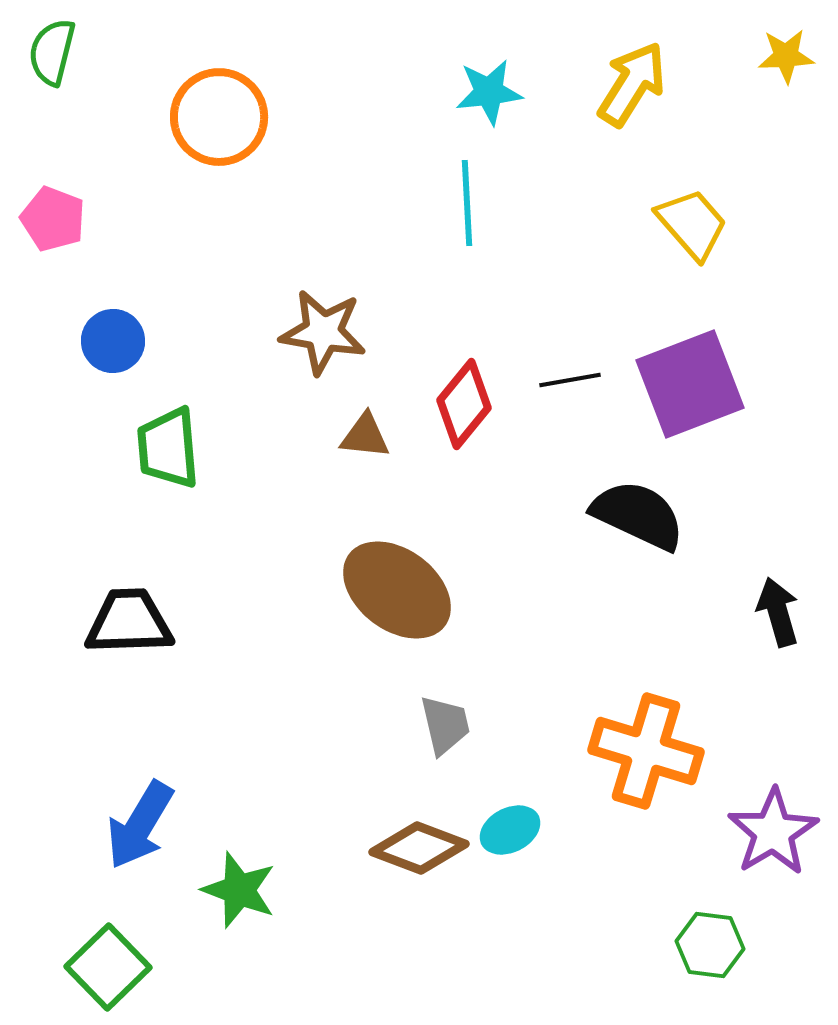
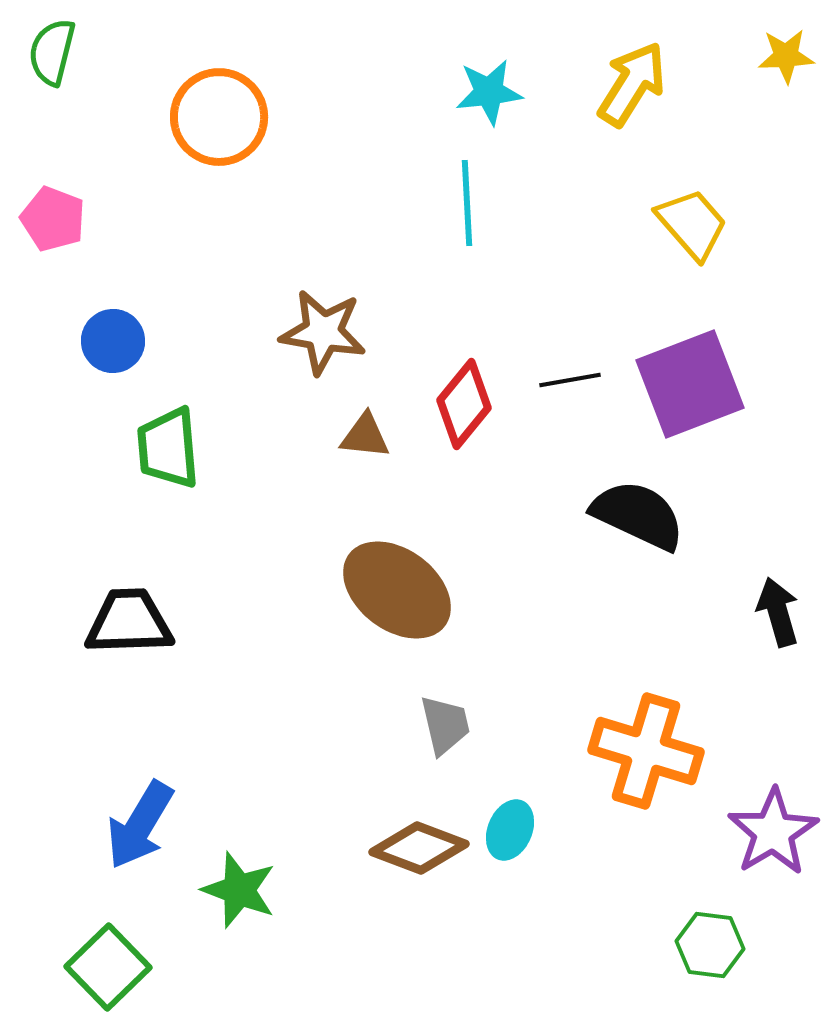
cyan ellipse: rotated 40 degrees counterclockwise
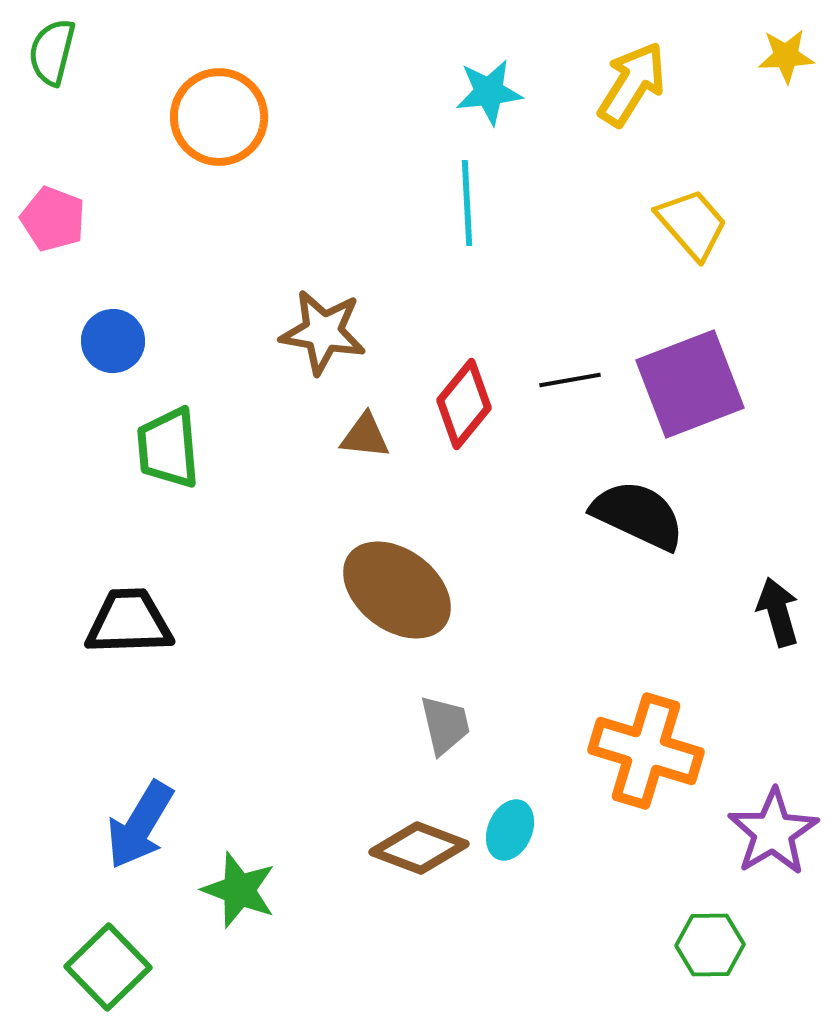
green hexagon: rotated 8 degrees counterclockwise
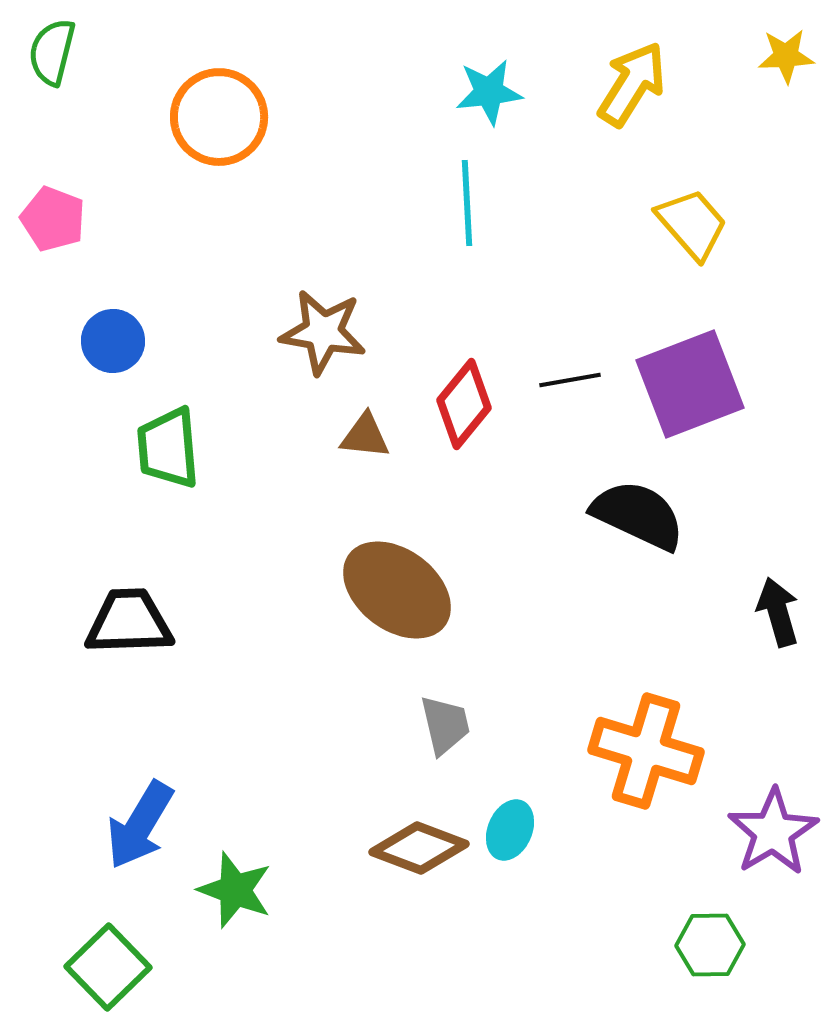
green star: moved 4 px left
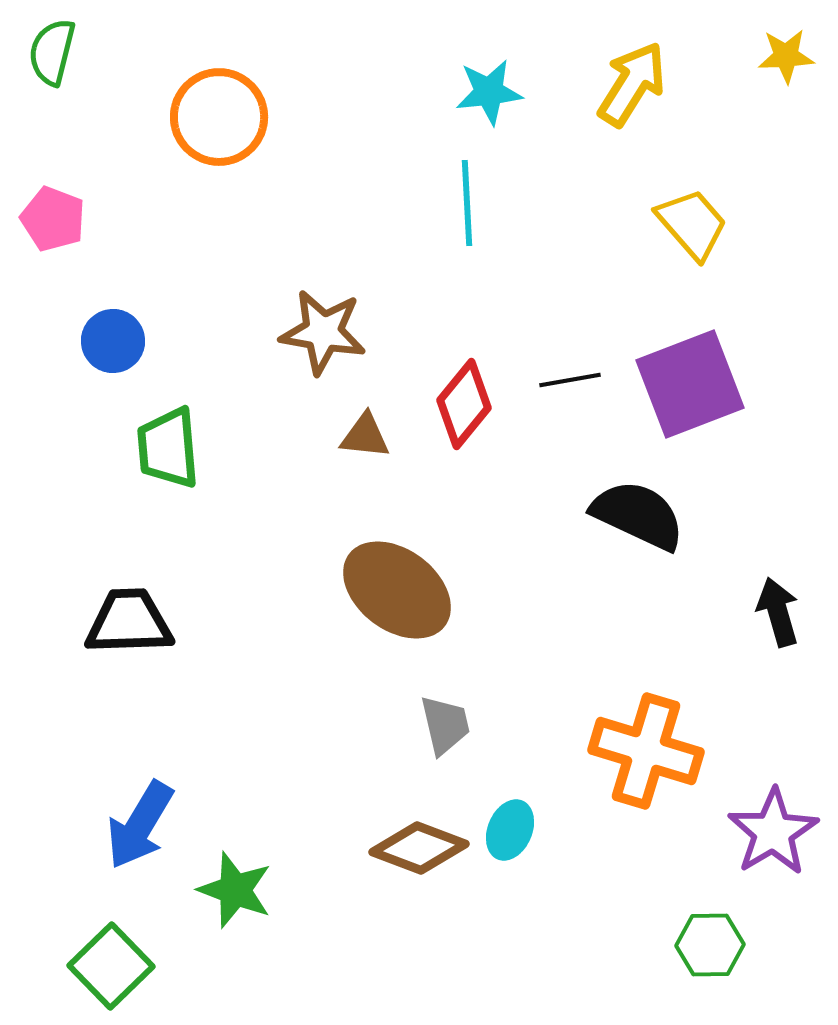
green square: moved 3 px right, 1 px up
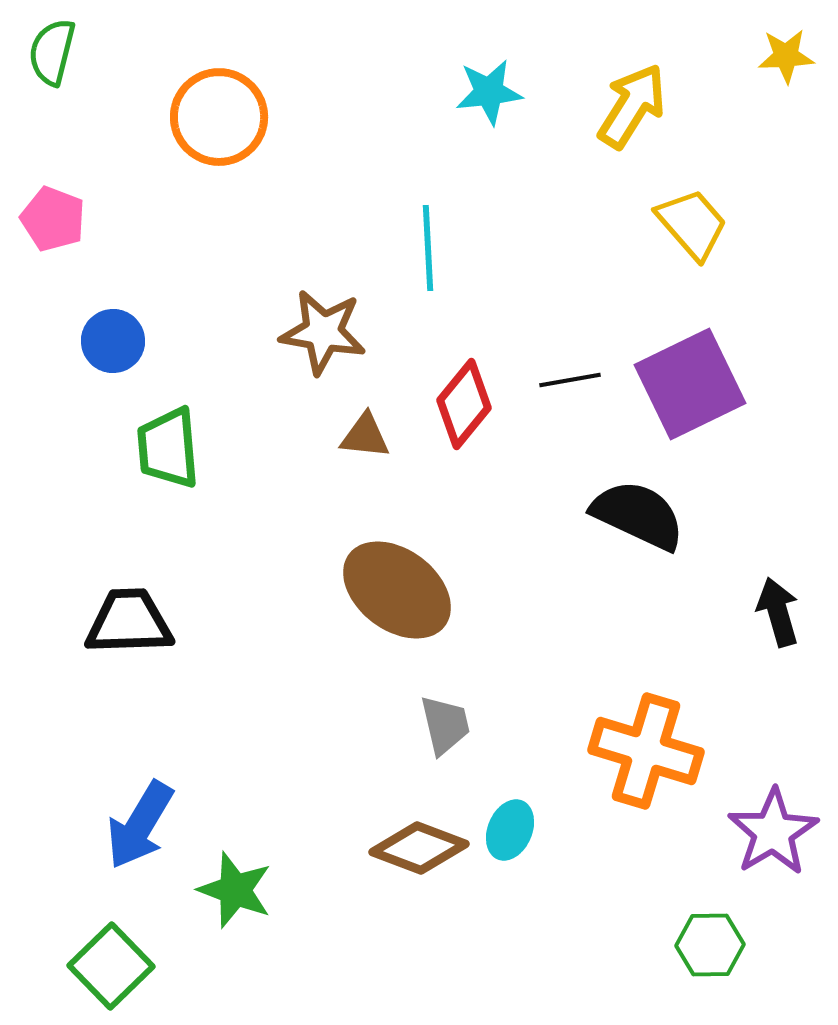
yellow arrow: moved 22 px down
cyan line: moved 39 px left, 45 px down
purple square: rotated 5 degrees counterclockwise
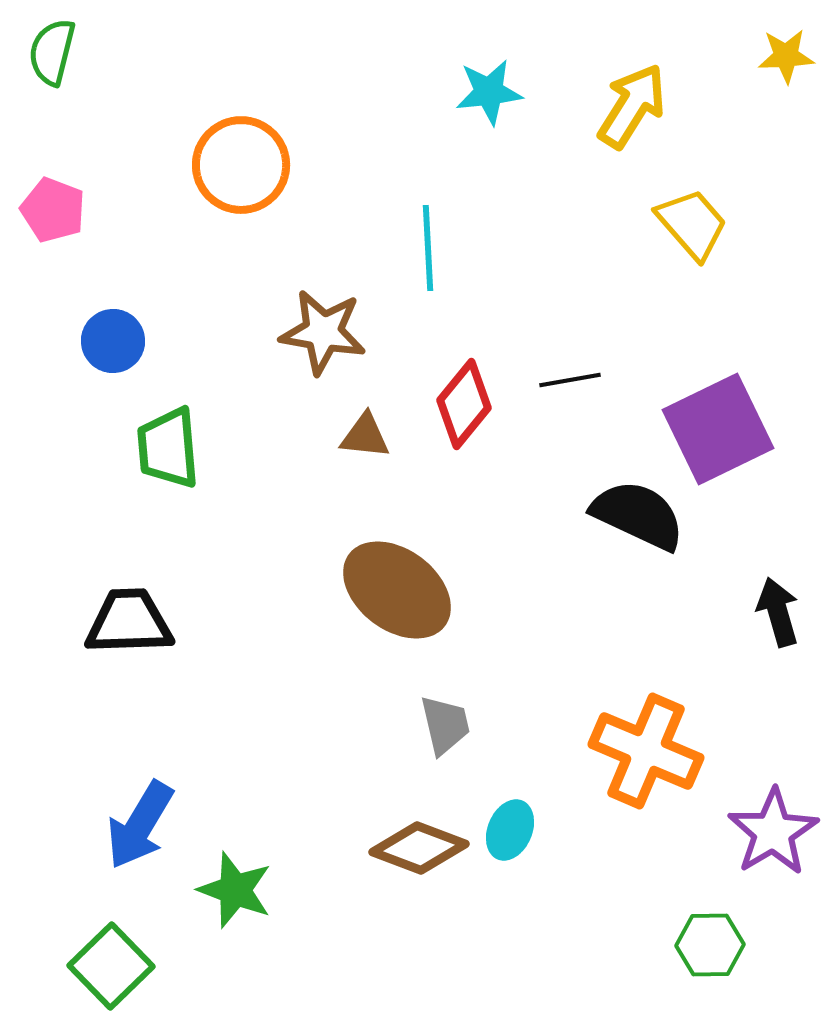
orange circle: moved 22 px right, 48 px down
pink pentagon: moved 9 px up
purple square: moved 28 px right, 45 px down
orange cross: rotated 6 degrees clockwise
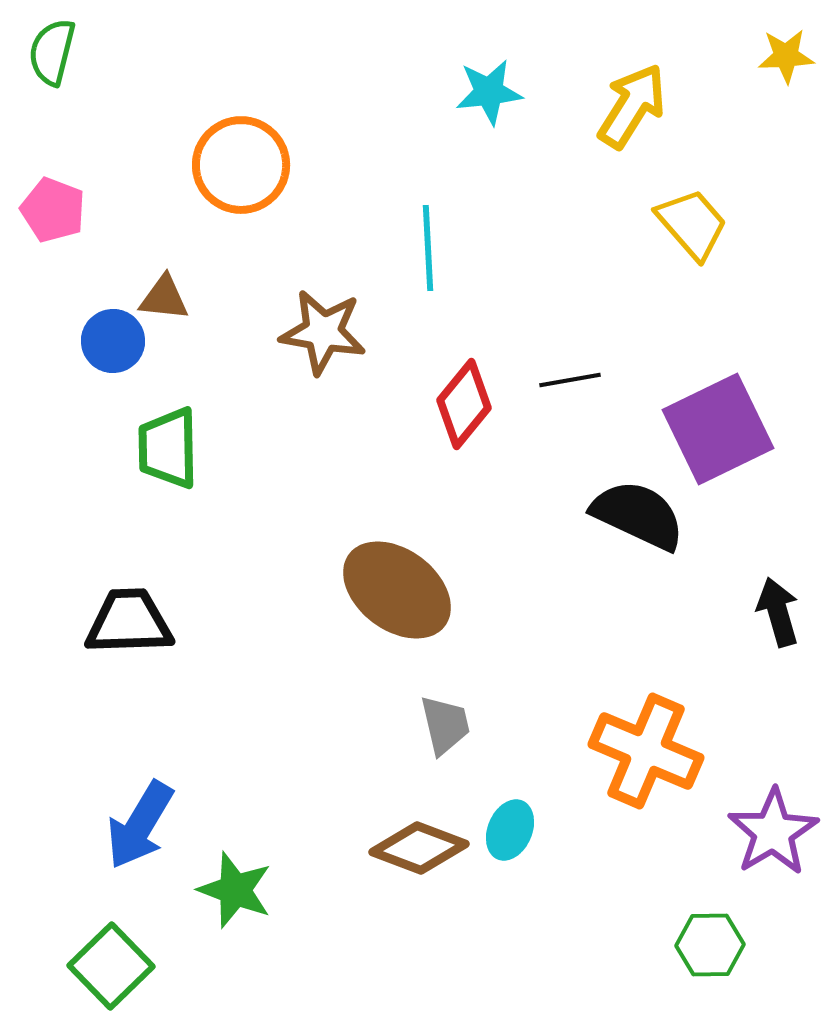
brown triangle: moved 201 px left, 138 px up
green trapezoid: rotated 4 degrees clockwise
